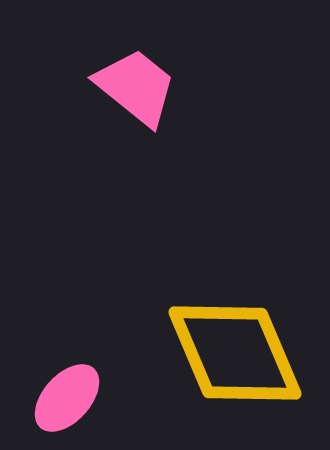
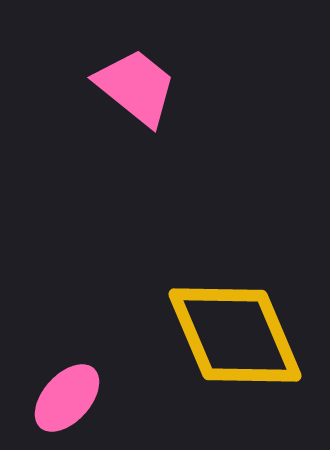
yellow diamond: moved 18 px up
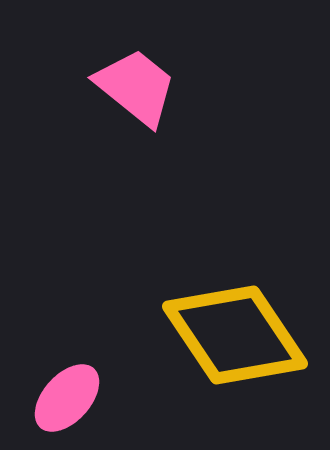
yellow diamond: rotated 11 degrees counterclockwise
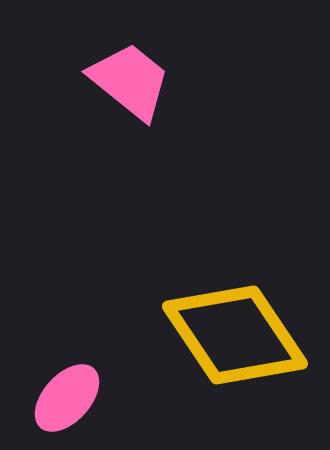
pink trapezoid: moved 6 px left, 6 px up
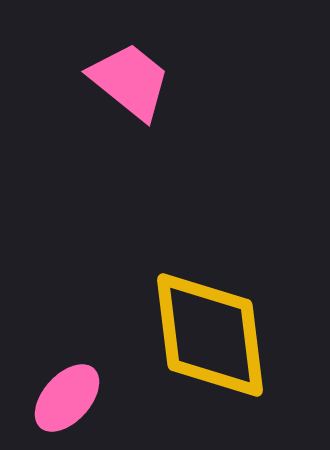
yellow diamond: moved 25 px left; rotated 27 degrees clockwise
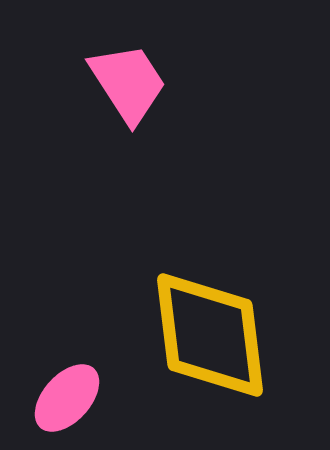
pink trapezoid: moved 2 px left, 2 px down; rotated 18 degrees clockwise
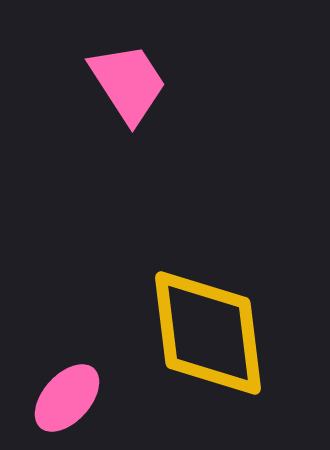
yellow diamond: moved 2 px left, 2 px up
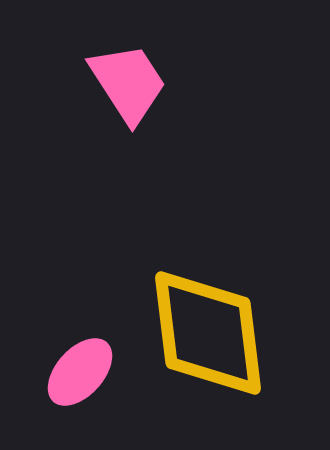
pink ellipse: moved 13 px right, 26 px up
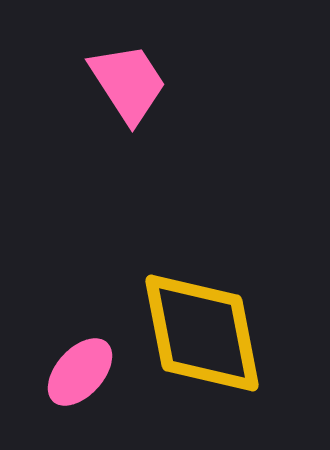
yellow diamond: moved 6 px left; rotated 4 degrees counterclockwise
